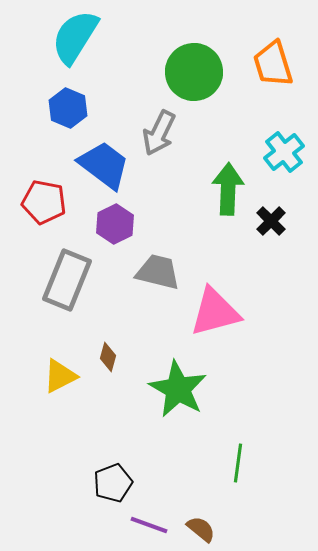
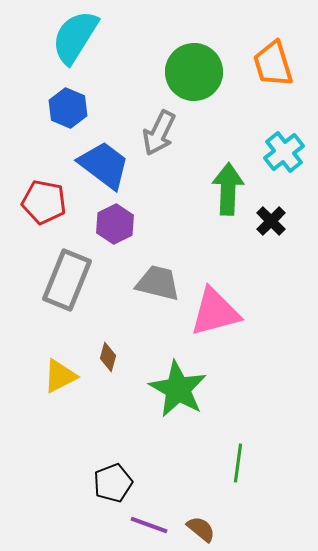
gray trapezoid: moved 11 px down
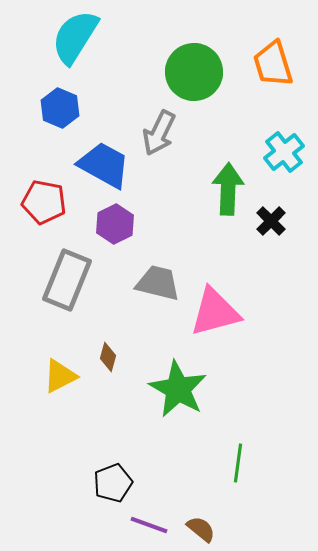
blue hexagon: moved 8 px left
blue trapezoid: rotated 8 degrees counterclockwise
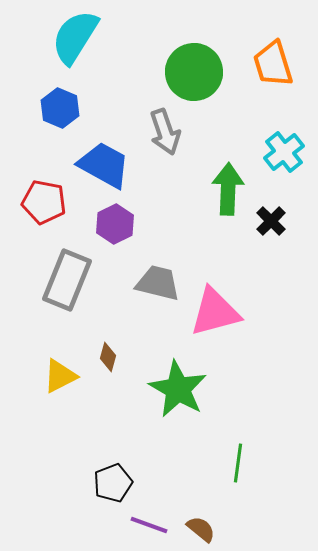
gray arrow: moved 6 px right, 1 px up; rotated 45 degrees counterclockwise
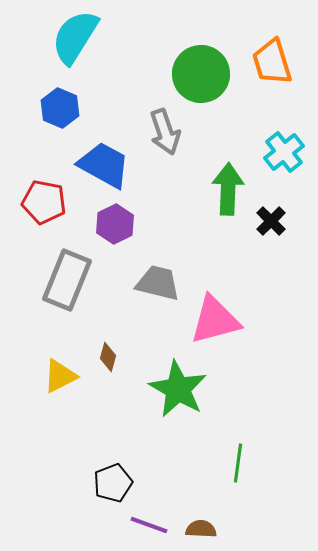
orange trapezoid: moved 1 px left, 2 px up
green circle: moved 7 px right, 2 px down
pink triangle: moved 8 px down
brown semicircle: rotated 36 degrees counterclockwise
